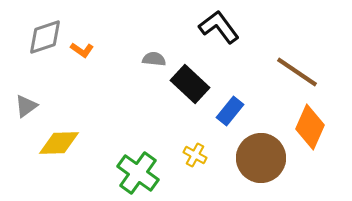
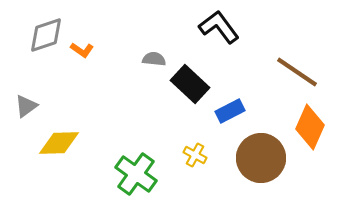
gray diamond: moved 1 px right, 2 px up
blue rectangle: rotated 24 degrees clockwise
green cross: moved 2 px left, 1 px down
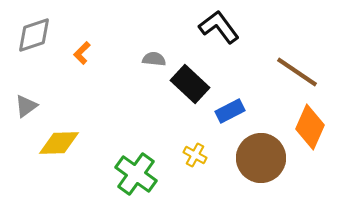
gray diamond: moved 12 px left
orange L-shape: moved 3 px down; rotated 100 degrees clockwise
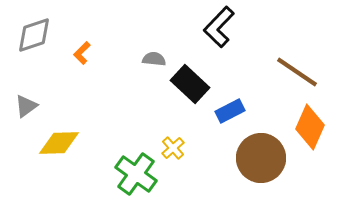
black L-shape: rotated 99 degrees counterclockwise
yellow cross: moved 22 px left, 7 px up; rotated 20 degrees clockwise
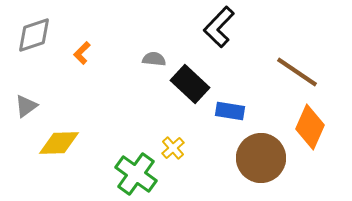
blue rectangle: rotated 36 degrees clockwise
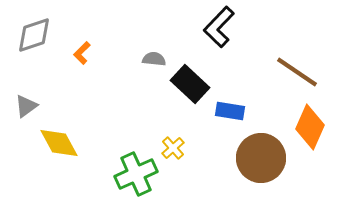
yellow diamond: rotated 63 degrees clockwise
green cross: rotated 30 degrees clockwise
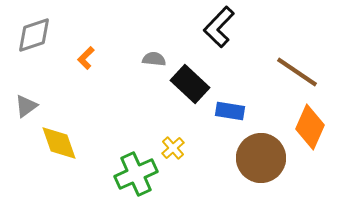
orange L-shape: moved 4 px right, 5 px down
yellow diamond: rotated 9 degrees clockwise
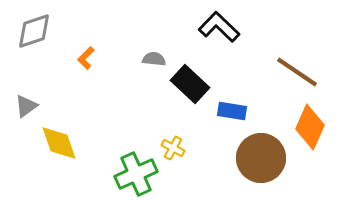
black L-shape: rotated 90 degrees clockwise
gray diamond: moved 4 px up
blue rectangle: moved 2 px right
yellow cross: rotated 20 degrees counterclockwise
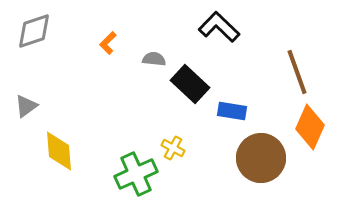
orange L-shape: moved 22 px right, 15 px up
brown line: rotated 36 degrees clockwise
yellow diamond: moved 8 px down; rotated 15 degrees clockwise
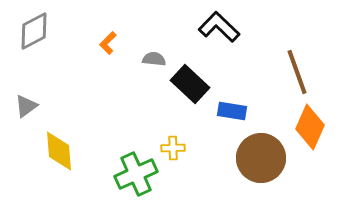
gray diamond: rotated 9 degrees counterclockwise
yellow cross: rotated 30 degrees counterclockwise
